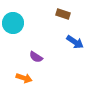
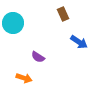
brown rectangle: rotated 48 degrees clockwise
blue arrow: moved 4 px right
purple semicircle: moved 2 px right
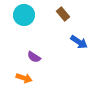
brown rectangle: rotated 16 degrees counterclockwise
cyan circle: moved 11 px right, 8 px up
purple semicircle: moved 4 px left
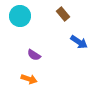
cyan circle: moved 4 px left, 1 px down
purple semicircle: moved 2 px up
orange arrow: moved 5 px right, 1 px down
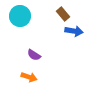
blue arrow: moved 5 px left, 11 px up; rotated 24 degrees counterclockwise
orange arrow: moved 2 px up
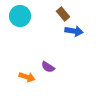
purple semicircle: moved 14 px right, 12 px down
orange arrow: moved 2 px left
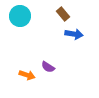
blue arrow: moved 3 px down
orange arrow: moved 2 px up
